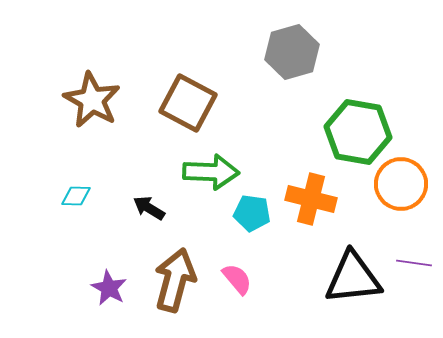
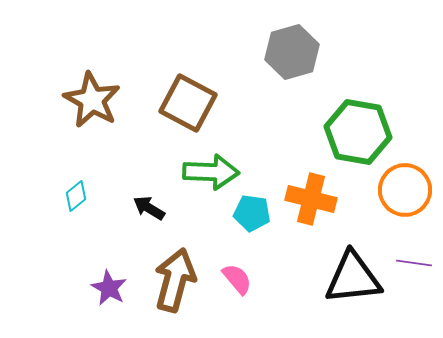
orange circle: moved 4 px right, 6 px down
cyan diamond: rotated 40 degrees counterclockwise
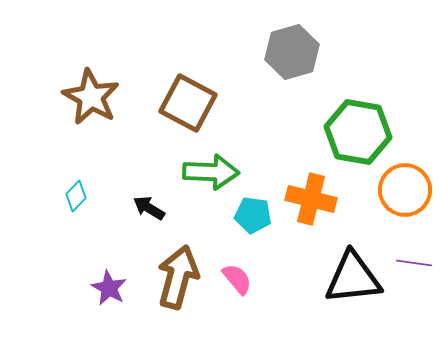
brown star: moved 1 px left, 3 px up
cyan diamond: rotated 8 degrees counterclockwise
cyan pentagon: moved 1 px right, 2 px down
brown arrow: moved 3 px right, 3 px up
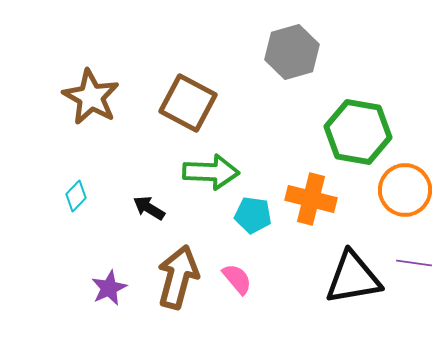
black triangle: rotated 4 degrees counterclockwise
purple star: rotated 18 degrees clockwise
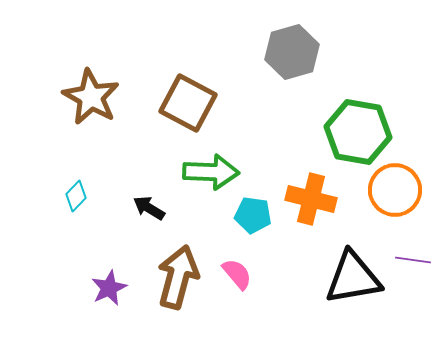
orange circle: moved 10 px left
purple line: moved 1 px left, 3 px up
pink semicircle: moved 5 px up
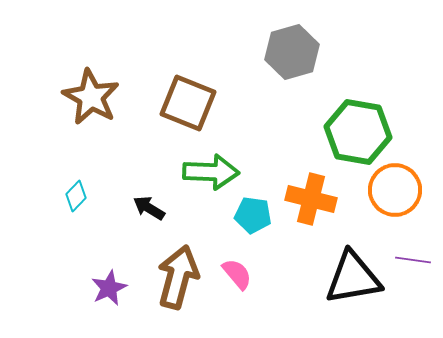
brown square: rotated 6 degrees counterclockwise
